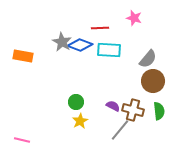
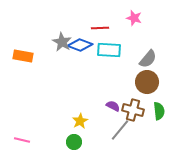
brown circle: moved 6 px left, 1 px down
green circle: moved 2 px left, 40 px down
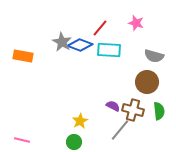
pink star: moved 2 px right, 5 px down
red line: rotated 48 degrees counterclockwise
gray semicircle: moved 6 px right, 3 px up; rotated 66 degrees clockwise
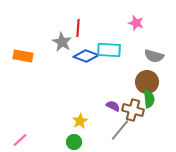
red line: moved 22 px left; rotated 36 degrees counterclockwise
blue diamond: moved 6 px right, 11 px down
green semicircle: moved 10 px left, 12 px up
pink line: moved 2 px left; rotated 56 degrees counterclockwise
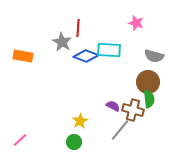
brown circle: moved 1 px right
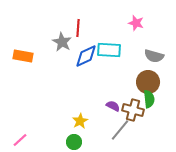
blue diamond: rotated 45 degrees counterclockwise
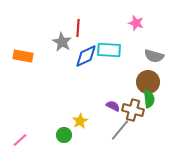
green circle: moved 10 px left, 7 px up
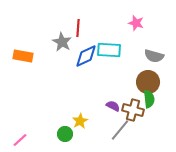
green circle: moved 1 px right, 1 px up
